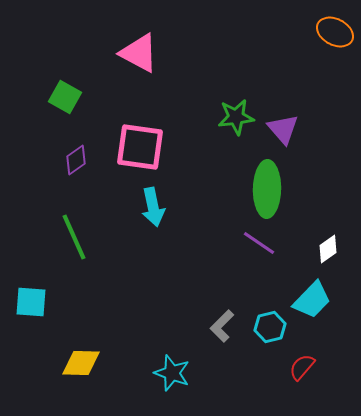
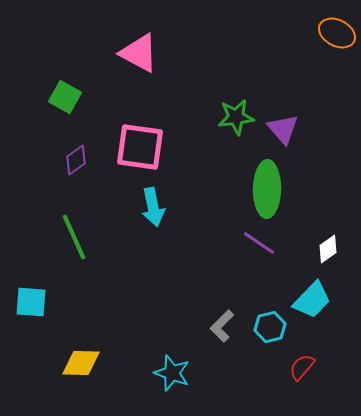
orange ellipse: moved 2 px right, 1 px down
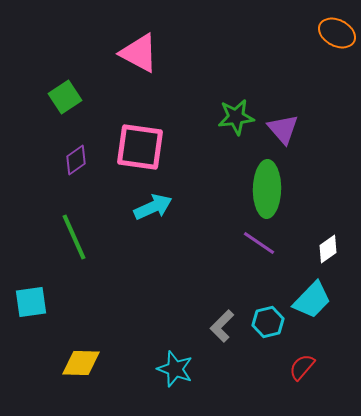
green square: rotated 28 degrees clockwise
cyan arrow: rotated 102 degrees counterclockwise
cyan square: rotated 12 degrees counterclockwise
cyan hexagon: moved 2 px left, 5 px up
cyan star: moved 3 px right, 4 px up
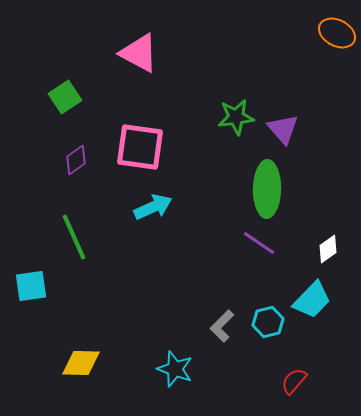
cyan square: moved 16 px up
red semicircle: moved 8 px left, 14 px down
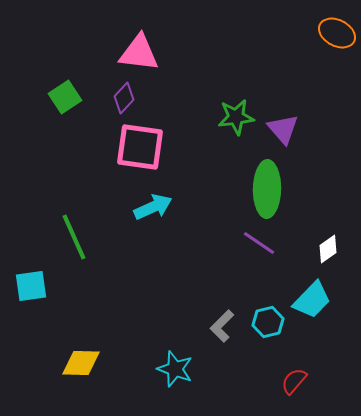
pink triangle: rotated 21 degrees counterclockwise
purple diamond: moved 48 px right, 62 px up; rotated 12 degrees counterclockwise
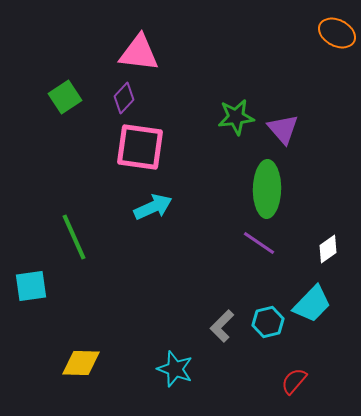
cyan trapezoid: moved 4 px down
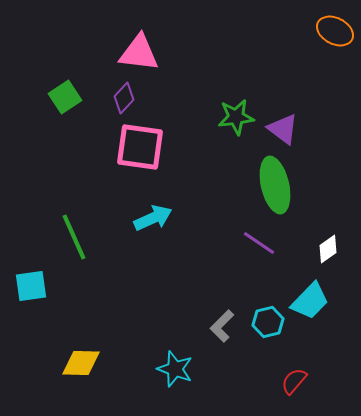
orange ellipse: moved 2 px left, 2 px up
purple triangle: rotated 12 degrees counterclockwise
green ellipse: moved 8 px right, 4 px up; rotated 14 degrees counterclockwise
cyan arrow: moved 11 px down
cyan trapezoid: moved 2 px left, 3 px up
